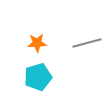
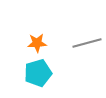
cyan pentagon: moved 4 px up
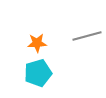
gray line: moved 7 px up
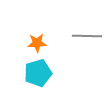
gray line: rotated 16 degrees clockwise
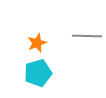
orange star: rotated 18 degrees counterclockwise
